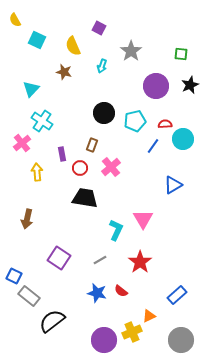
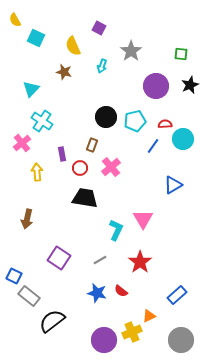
cyan square at (37, 40): moved 1 px left, 2 px up
black circle at (104, 113): moved 2 px right, 4 px down
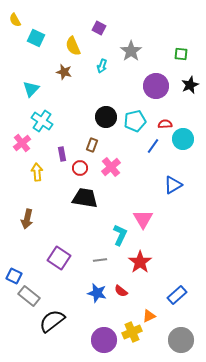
cyan L-shape at (116, 230): moved 4 px right, 5 px down
gray line at (100, 260): rotated 24 degrees clockwise
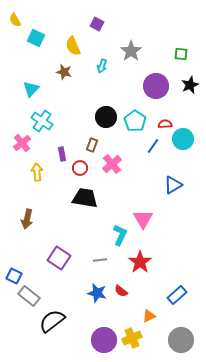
purple square at (99, 28): moved 2 px left, 4 px up
cyan pentagon at (135, 121): rotated 25 degrees counterclockwise
pink cross at (111, 167): moved 1 px right, 3 px up
yellow cross at (132, 332): moved 6 px down
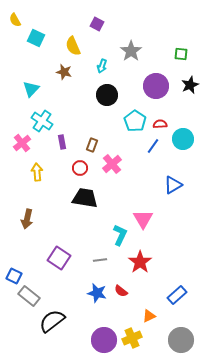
black circle at (106, 117): moved 1 px right, 22 px up
red semicircle at (165, 124): moved 5 px left
purple rectangle at (62, 154): moved 12 px up
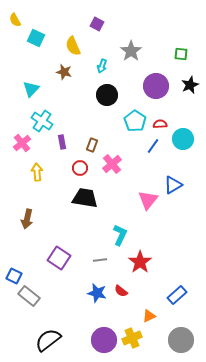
pink triangle at (143, 219): moved 5 px right, 19 px up; rotated 10 degrees clockwise
black semicircle at (52, 321): moved 4 px left, 19 px down
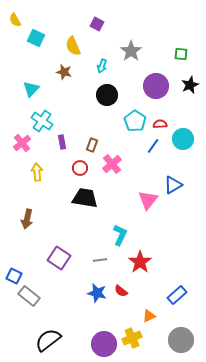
purple circle at (104, 340): moved 4 px down
